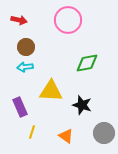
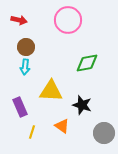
cyan arrow: rotated 77 degrees counterclockwise
orange triangle: moved 4 px left, 10 px up
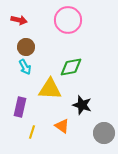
green diamond: moved 16 px left, 4 px down
cyan arrow: rotated 35 degrees counterclockwise
yellow triangle: moved 1 px left, 2 px up
purple rectangle: rotated 36 degrees clockwise
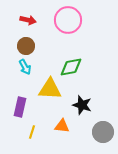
red arrow: moved 9 px right
brown circle: moved 1 px up
orange triangle: rotated 28 degrees counterclockwise
gray circle: moved 1 px left, 1 px up
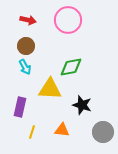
orange triangle: moved 4 px down
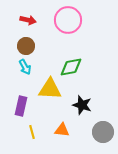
purple rectangle: moved 1 px right, 1 px up
yellow line: rotated 32 degrees counterclockwise
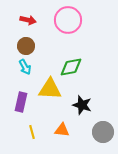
purple rectangle: moved 4 px up
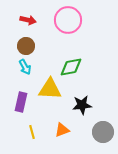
black star: rotated 24 degrees counterclockwise
orange triangle: rotated 28 degrees counterclockwise
